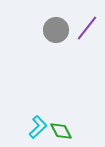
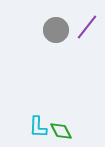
purple line: moved 1 px up
cyan L-shape: rotated 135 degrees clockwise
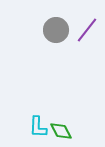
purple line: moved 3 px down
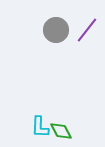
cyan L-shape: moved 2 px right
